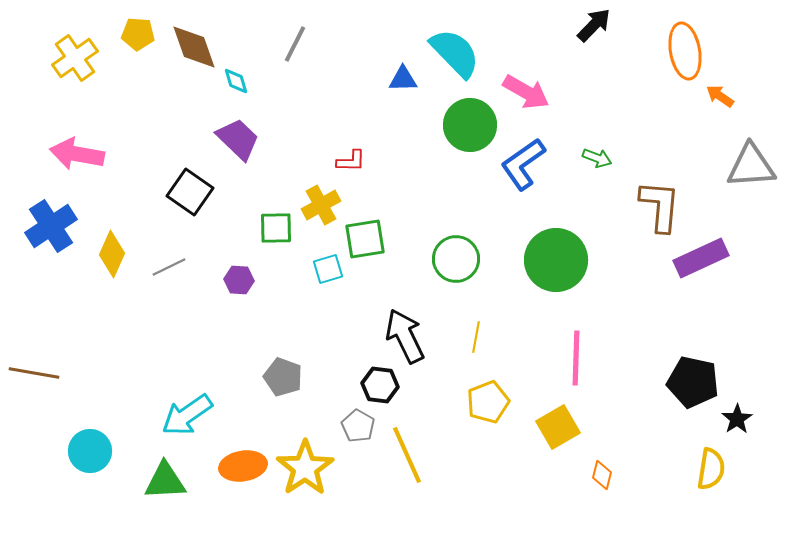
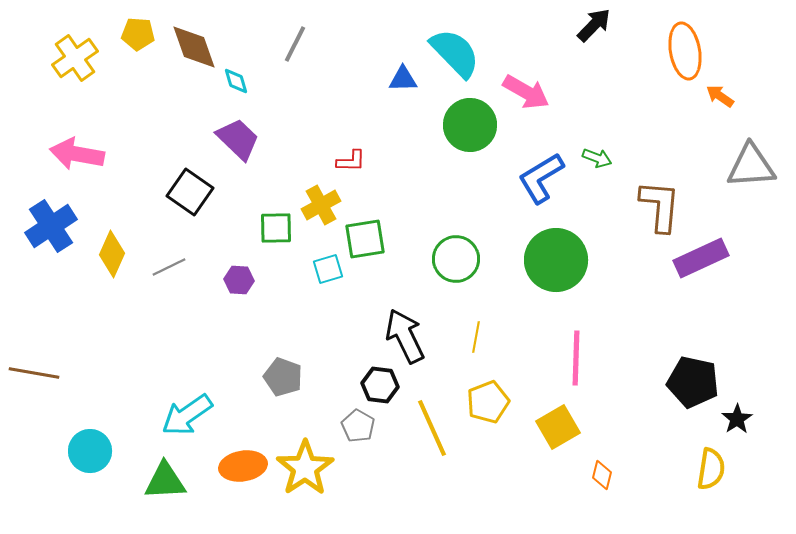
blue L-shape at (523, 164): moved 18 px right, 14 px down; rotated 4 degrees clockwise
yellow line at (407, 455): moved 25 px right, 27 px up
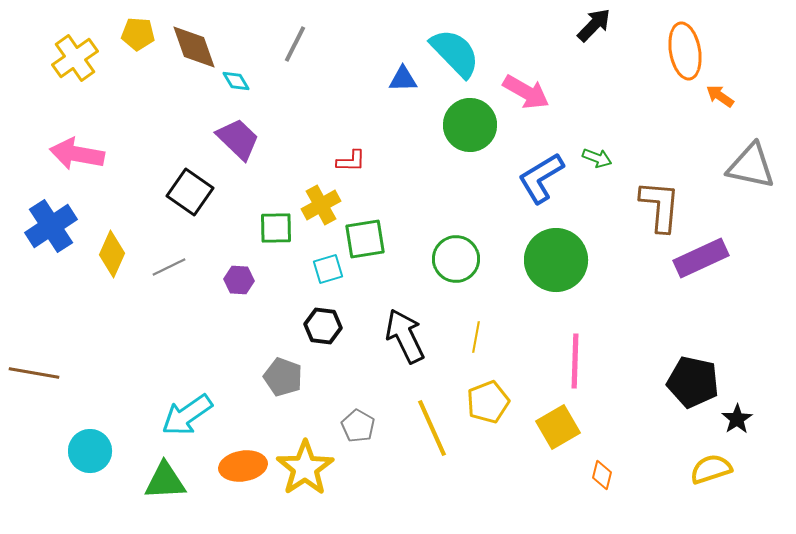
cyan diamond at (236, 81): rotated 16 degrees counterclockwise
gray triangle at (751, 166): rotated 16 degrees clockwise
pink line at (576, 358): moved 1 px left, 3 px down
black hexagon at (380, 385): moved 57 px left, 59 px up
yellow semicircle at (711, 469): rotated 117 degrees counterclockwise
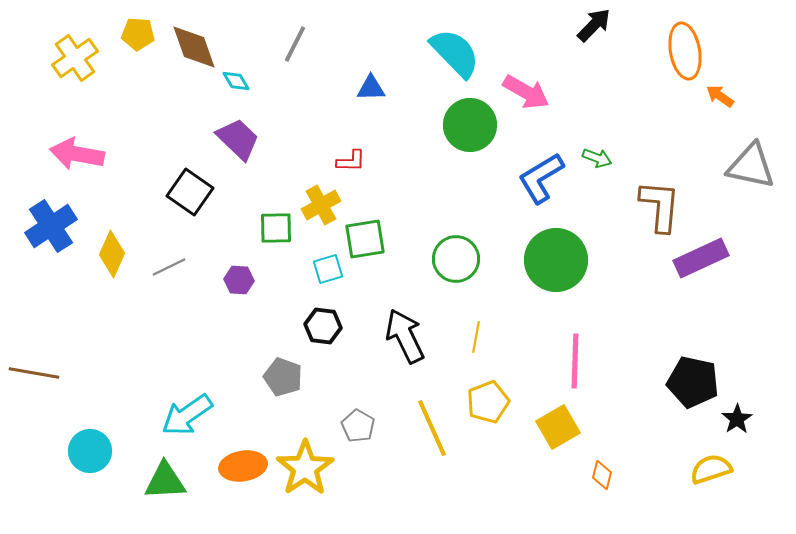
blue triangle at (403, 79): moved 32 px left, 9 px down
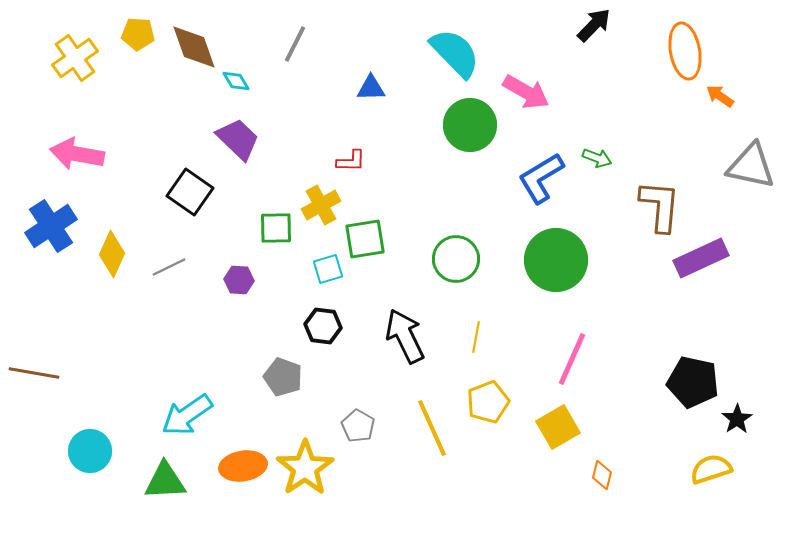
pink line at (575, 361): moved 3 px left, 2 px up; rotated 22 degrees clockwise
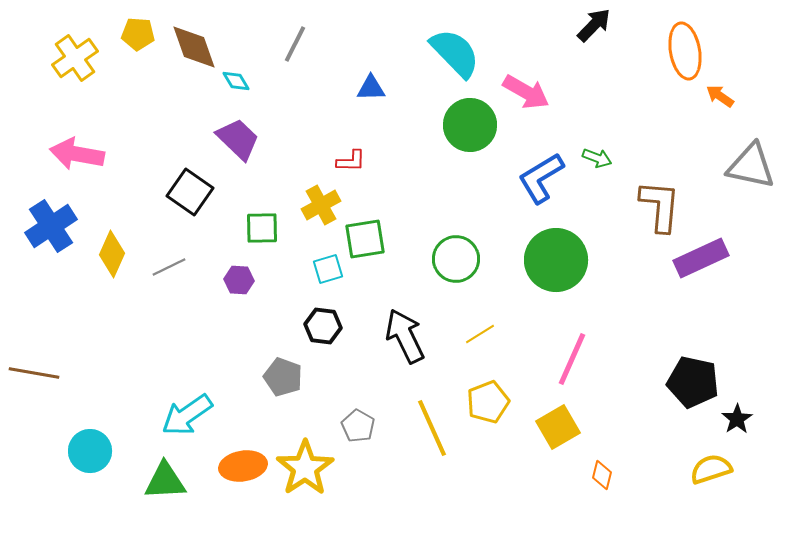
green square at (276, 228): moved 14 px left
yellow line at (476, 337): moved 4 px right, 3 px up; rotated 48 degrees clockwise
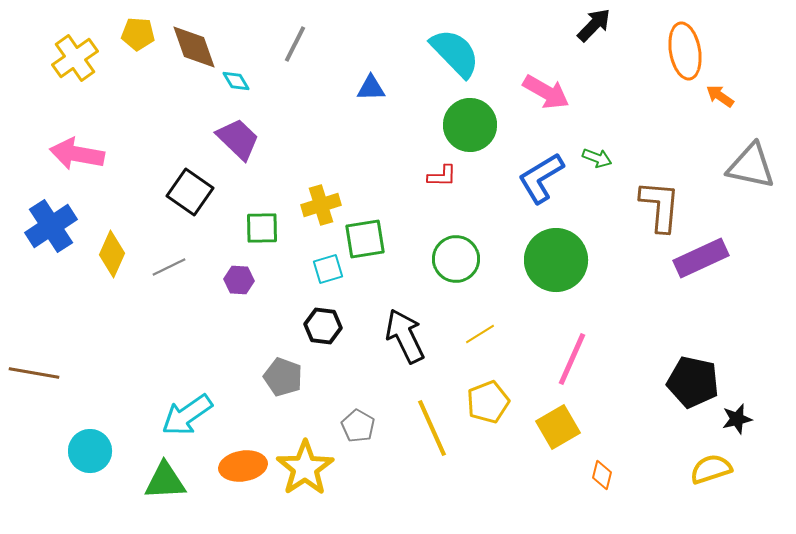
pink arrow at (526, 92): moved 20 px right
red L-shape at (351, 161): moved 91 px right, 15 px down
yellow cross at (321, 205): rotated 12 degrees clockwise
black star at (737, 419): rotated 20 degrees clockwise
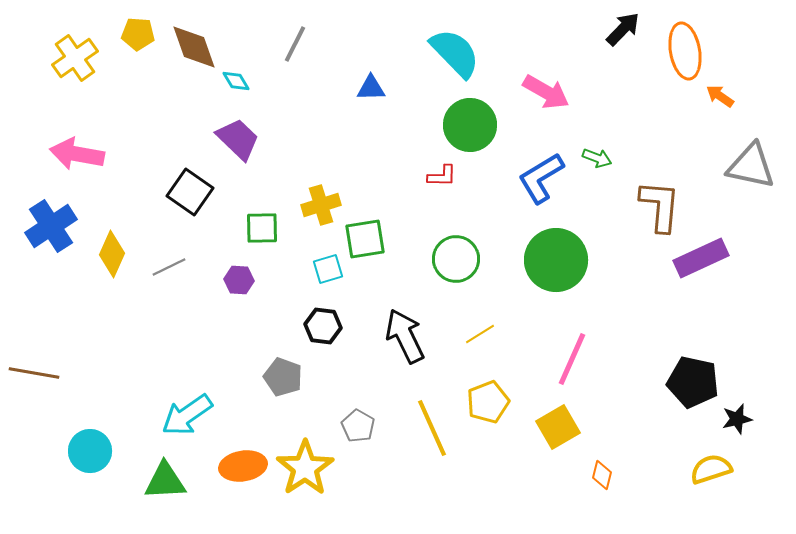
black arrow at (594, 25): moved 29 px right, 4 px down
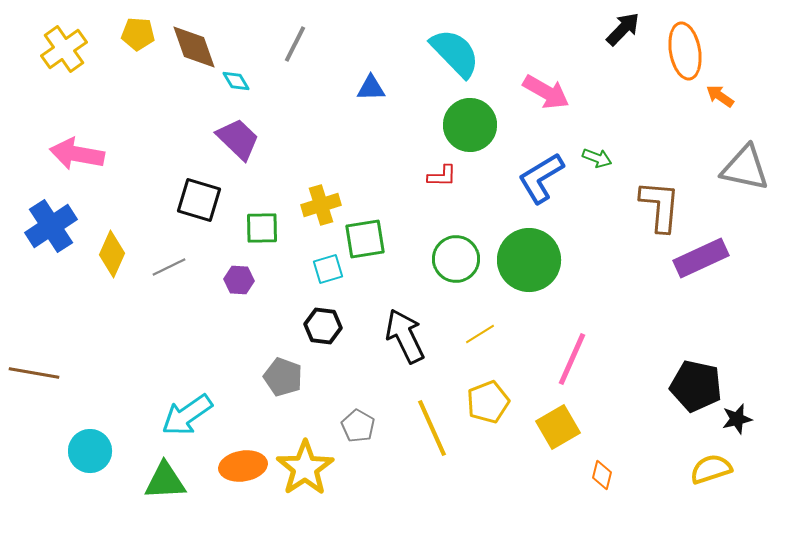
yellow cross at (75, 58): moved 11 px left, 9 px up
gray triangle at (751, 166): moved 6 px left, 2 px down
black square at (190, 192): moved 9 px right, 8 px down; rotated 18 degrees counterclockwise
green circle at (556, 260): moved 27 px left
black pentagon at (693, 382): moved 3 px right, 4 px down
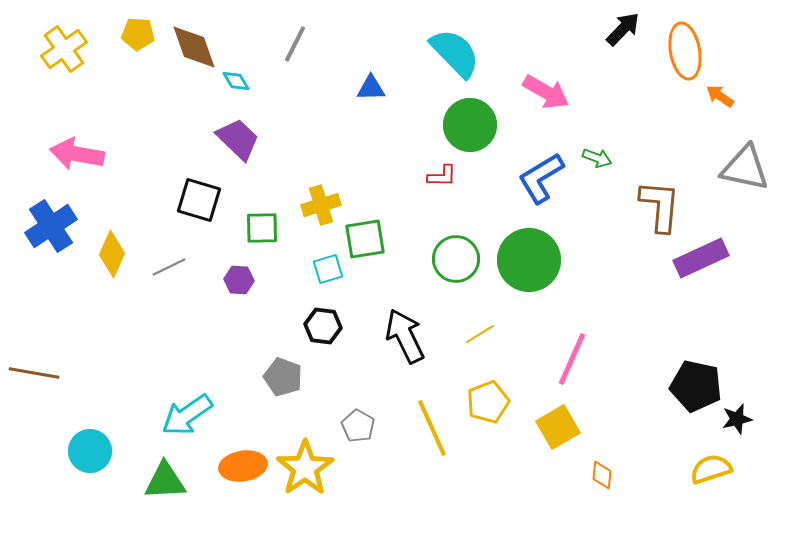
orange diamond at (602, 475): rotated 8 degrees counterclockwise
